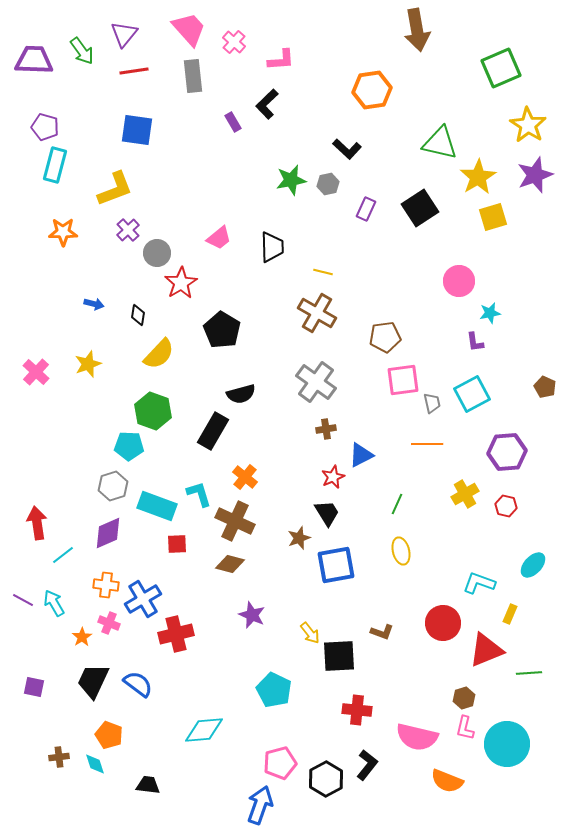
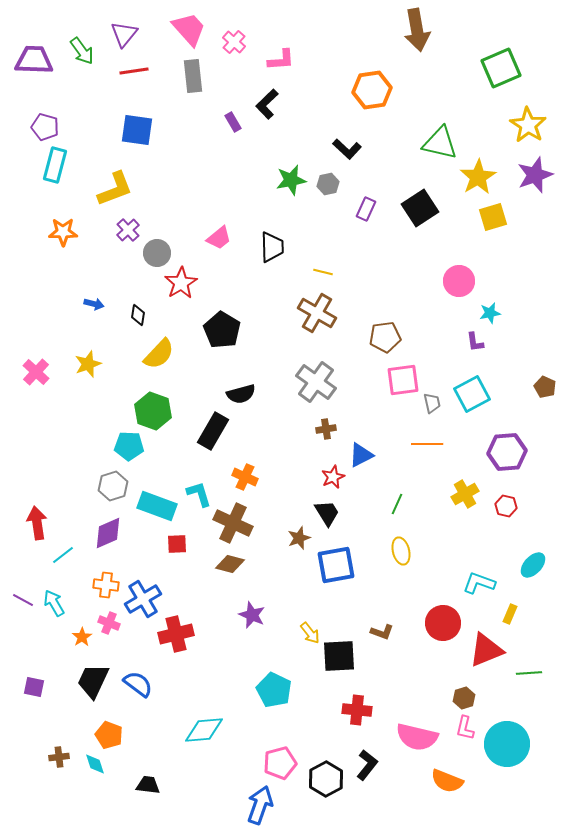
orange cross at (245, 477): rotated 15 degrees counterclockwise
brown cross at (235, 521): moved 2 px left, 2 px down
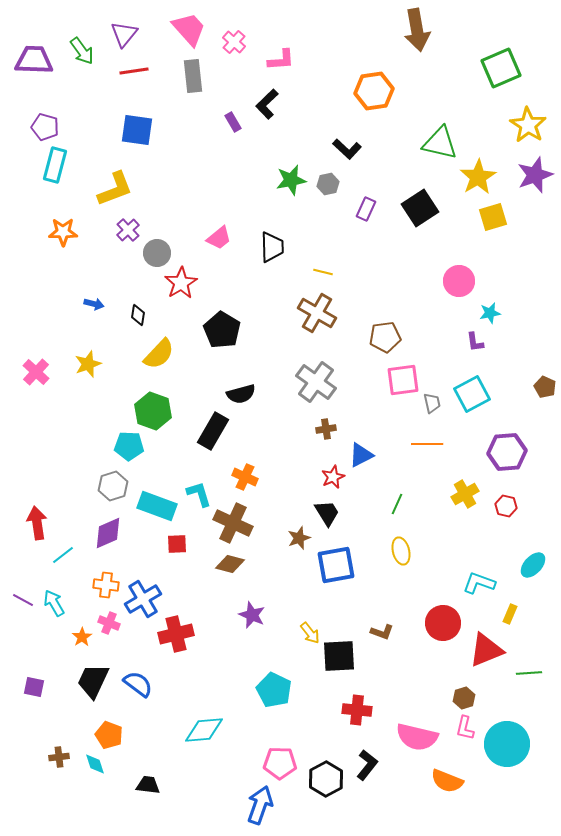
orange hexagon at (372, 90): moved 2 px right, 1 px down
pink pentagon at (280, 763): rotated 16 degrees clockwise
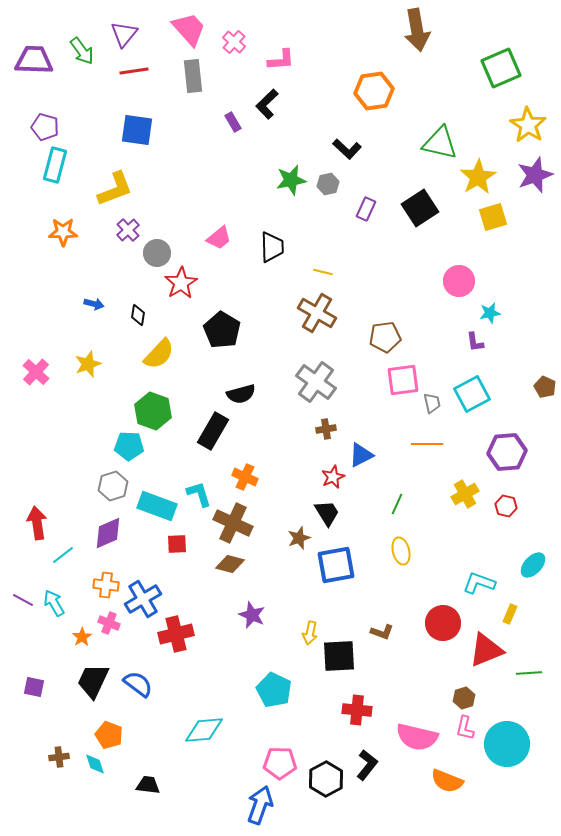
yellow arrow at (310, 633): rotated 50 degrees clockwise
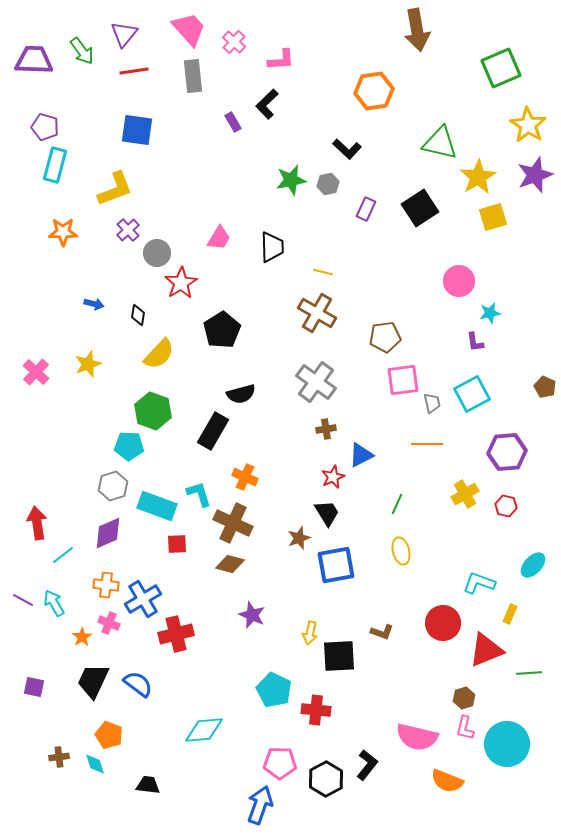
pink trapezoid at (219, 238): rotated 20 degrees counterclockwise
black pentagon at (222, 330): rotated 9 degrees clockwise
red cross at (357, 710): moved 41 px left
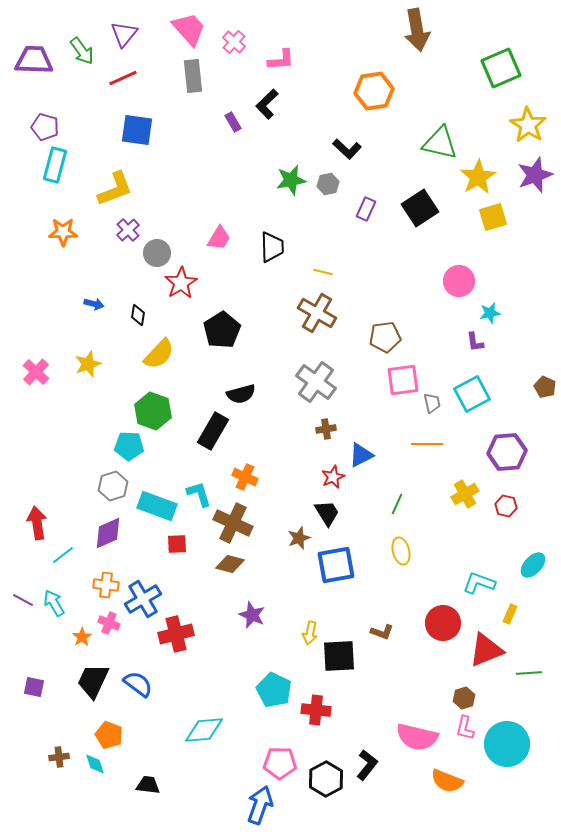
red line at (134, 71): moved 11 px left, 7 px down; rotated 16 degrees counterclockwise
